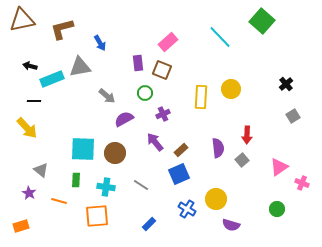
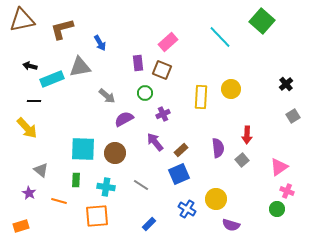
pink cross at (302, 183): moved 15 px left, 8 px down
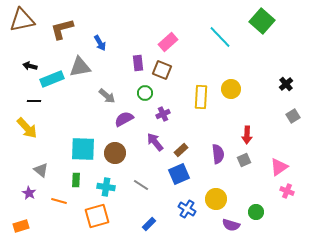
purple semicircle at (218, 148): moved 6 px down
gray square at (242, 160): moved 2 px right; rotated 16 degrees clockwise
green circle at (277, 209): moved 21 px left, 3 px down
orange square at (97, 216): rotated 10 degrees counterclockwise
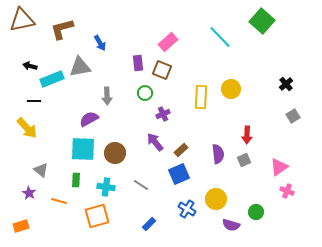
gray arrow at (107, 96): rotated 48 degrees clockwise
purple semicircle at (124, 119): moved 35 px left
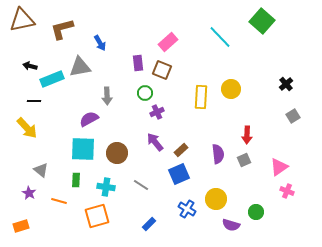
purple cross at (163, 114): moved 6 px left, 2 px up
brown circle at (115, 153): moved 2 px right
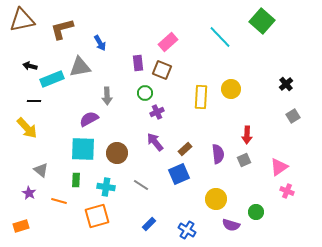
brown rectangle at (181, 150): moved 4 px right, 1 px up
blue cross at (187, 209): moved 21 px down
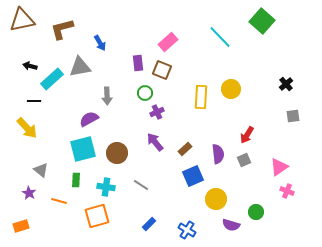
cyan rectangle at (52, 79): rotated 20 degrees counterclockwise
gray square at (293, 116): rotated 24 degrees clockwise
red arrow at (247, 135): rotated 30 degrees clockwise
cyan square at (83, 149): rotated 16 degrees counterclockwise
blue square at (179, 174): moved 14 px right, 2 px down
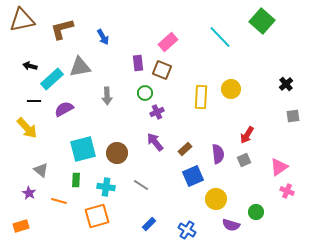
blue arrow at (100, 43): moved 3 px right, 6 px up
purple semicircle at (89, 119): moved 25 px left, 10 px up
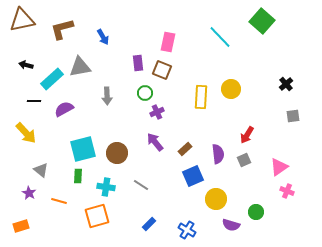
pink rectangle at (168, 42): rotated 36 degrees counterclockwise
black arrow at (30, 66): moved 4 px left, 1 px up
yellow arrow at (27, 128): moved 1 px left, 5 px down
green rectangle at (76, 180): moved 2 px right, 4 px up
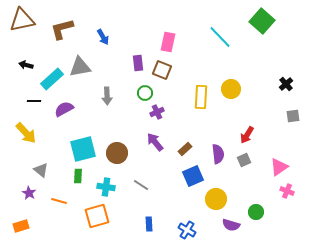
blue rectangle at (149, 224): rotated 48 degrees counterclockwise
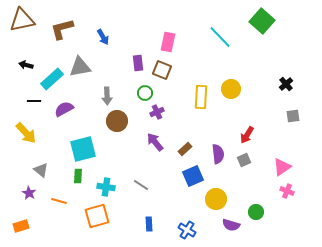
brown circle at (117, 153): moved 32 px up
pink triangle at (279, 167): moved 3 px right
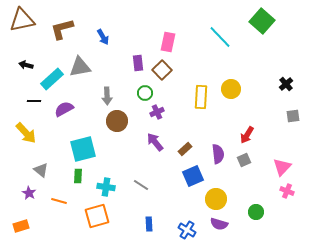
brown square at (162, 70): rotated 24 degrees clockwise
pink triangle at (282, 167): rotated 12 degrees counterclockwise
purple semicircle at (231, 225): moved 12 px left, 1 px up
